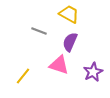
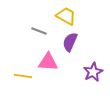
yellow trapezoid: moved 3 px left, 2 px down
pink triangle: moved 11 px left, 3 px up; rotated 15 degrees counterclockwise
yellow line: rotated 60 degrees clockwise
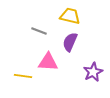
yellow trapezoid: moved 4 px right; rotated 15 degrees counterclockwise
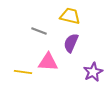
purple semicircle: moved 1 px right, 1 px down
yellow line: moved 4 px up
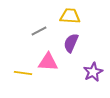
yellow trapezoid: rotated 10 degrees counterclockwise
gray line: rotated 49 degrees counterclockwise
yellow line: moved 1 px down
